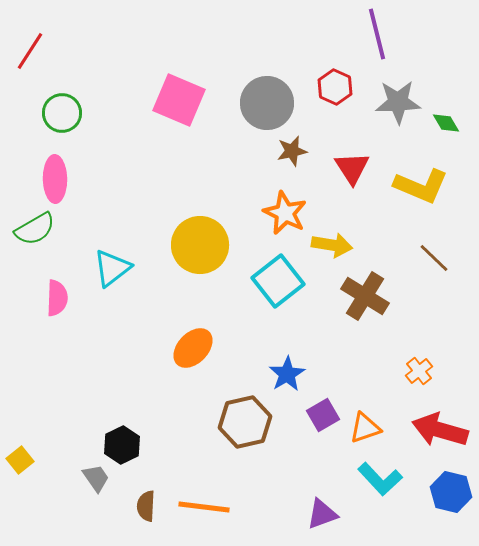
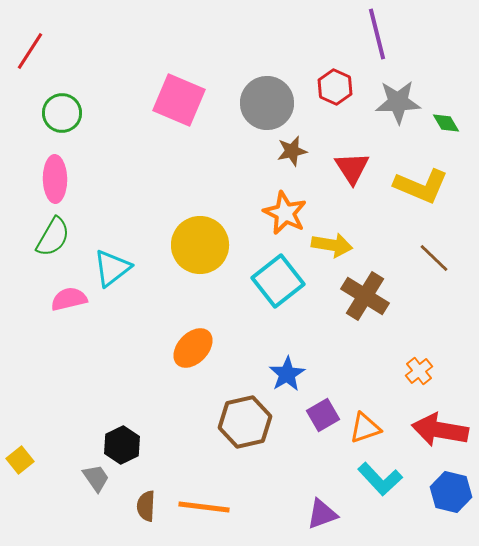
green semicircle: moved 18 px right, 8 px down; rotated 30 degrees counterclockwise
pink semicircle: moved 12 px right, 1 px down; rotated 105 degrees counterclockwise
red arrow: rotated 6 degrees counterclockwise
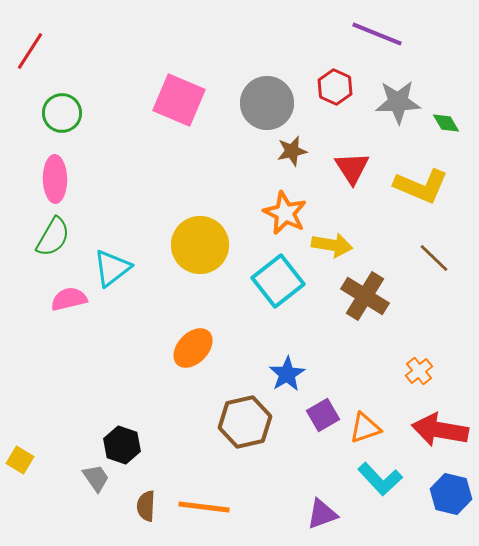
purple line: rotated 54 degrees counterclockwise
black hexagon: rotated 15 degrees counterclockwise
yellow square: rotated 20 degrees counterclockwise
blue hexagon: moved 2 px down
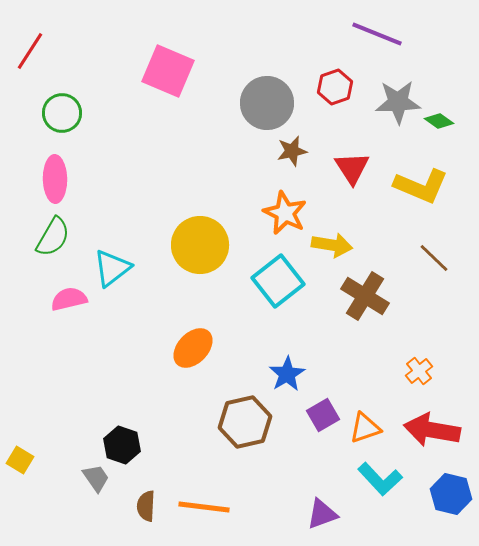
red hexagon: rotated 16 degrees clockwise
pink square: moved 11 px left, 29 px up
green diamond: moved 7 px left, 2 px up; rotated 24 degrees counterclockwise
red arrow: moved 8 px left
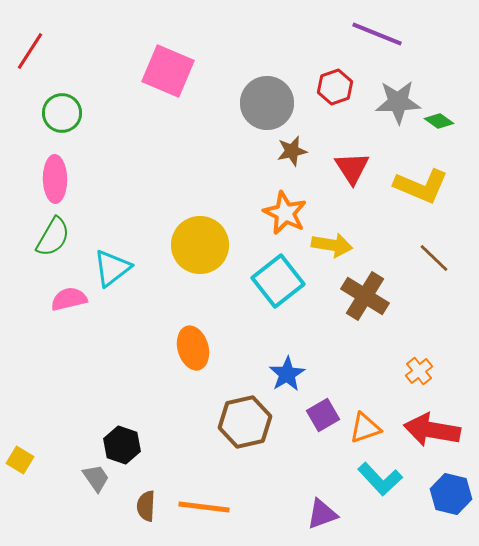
orange ellipse: rotated 60 degrees counterclockwise
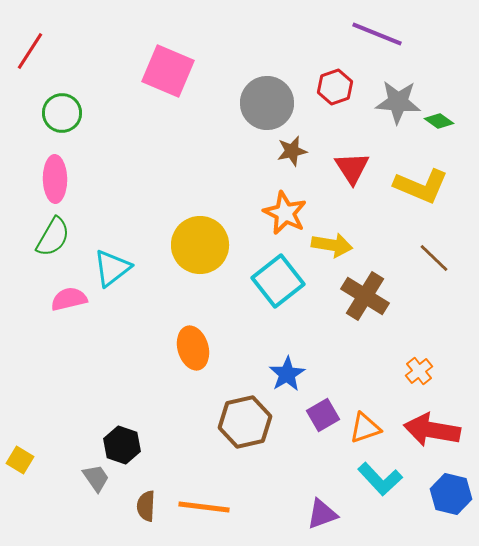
gray star: rotated 6 degrees clockwise
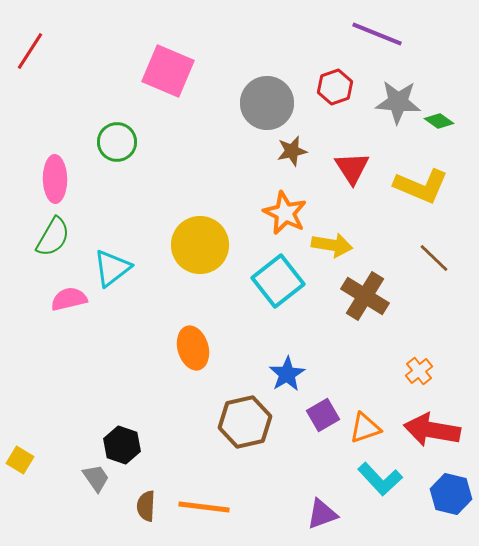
green circle: moved 55 px right, 29 px down
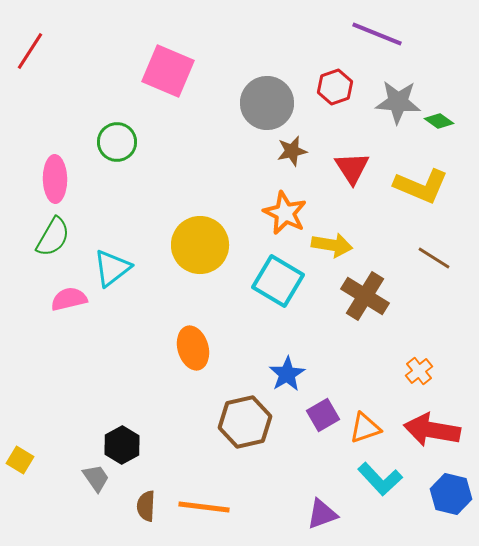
brown line: rotated 12 degrees counterclockwise
cyan square: rotated 21 degrees counterclockwise
black hexagon: rotated 12 degrees clockwise
